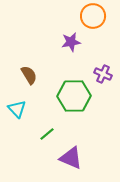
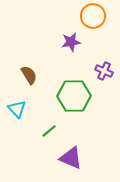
purple cross: moved 1 px right, 3 px up
green line: moved 2 px right, 3 px up
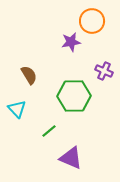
orange circle: moved 1 px left, 5 px down
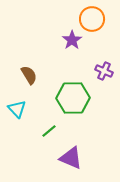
orange circle: moved 2 px up
purple star: moved 1 px right, 2 px up; rotated 24 degrees counterclockwise
green hexagon: moved 1 px left, 2 px down
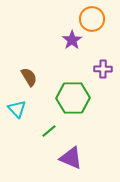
purple cross: moved 1 px left, 2 px up; rotated 24 degrees counterclockwise
brown semicircle: moved 2 px down
